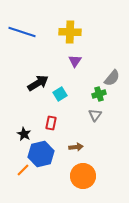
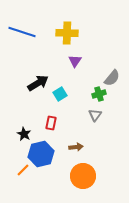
yellow cross: moved 3 px left, 1 px down
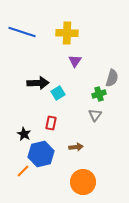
gray semicircle: rotated 24 degrees counterclockwise
black arrow: rotated 30 degrees clockwise
cyan square: moved 2 px left, 1 px up
orange line: moved 1 px down
orange circle: moved 6 px down
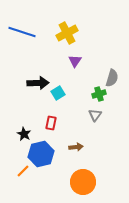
yellow cross: rotated 30 degrees counterclockwise
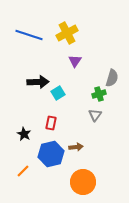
blue line: moved 7 px right, 3 px down
black arrow: moved 1 px up
blue hexagon: moved 10 px right
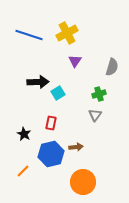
gray semicircle: moved 11 px up
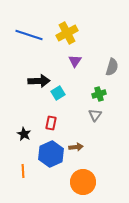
black arrow: moved 1 px right, 1 px up
blue hexagon: rotated 10 degrees counterclockwise
orange line: rotated 48 degrees counterclockwise
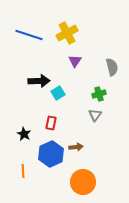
gray semicircle: rotated 30 degrees counterclockwise
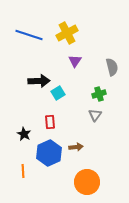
red rectangle: moved 1 px left, 1 px up; rotated 16 degrees counterclockwise
blue hexagon: moved 2 px left, 1 px up
orange circle: moved 4 px right
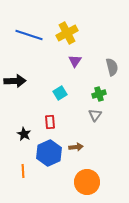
black arrow: moved 24 px left
cyan square: moved 2 px right
